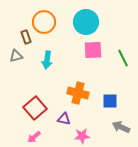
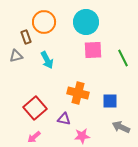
cyan arrow: rotated 36 degrees counterclockwise
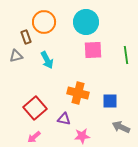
green line: moved 3 px right, 3 px up; rotated 18 degrees clockwise
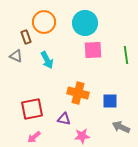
cyan circle: moved 1 px left, 1 px down
gray triangle: rotated 40 degrees clockwise
red square: moved 3 px left, 1 px down; rotated 30 degrees clockwise
